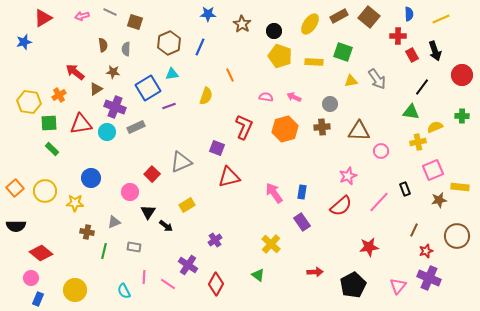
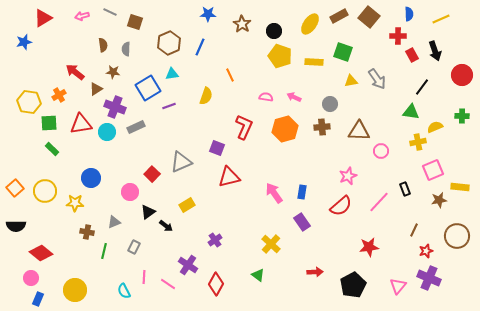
black triangle at (148, 212): rotated 21 degrees clockwise
gray rectangle at (134, 247): rotated 72 degrees counterclockwise
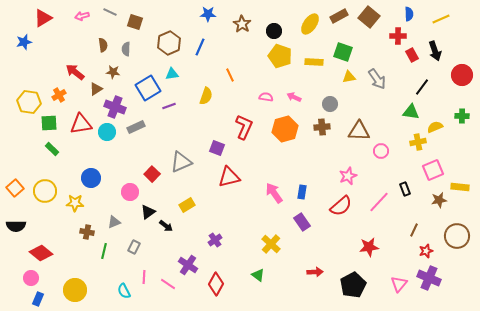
yellow triangle at (351, 81): moved 2 px left, 4 px up
pink triangle at (398, 286): moved 1 px right, 2 px up
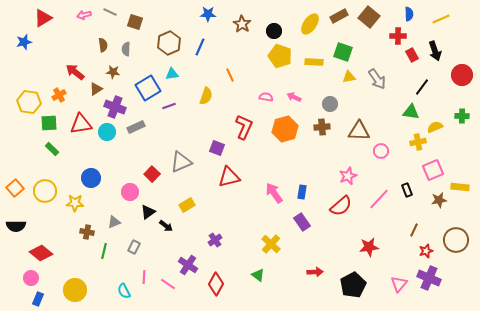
pink arrow at (82, 16): moved 2 px right, 1 px up
black rectangle at (405, 189): moved 2 px right, 1 px down
pink line at (379, 202): moved 3 px up
brown circle at (457, 236): moved 1 px left, 4 px down
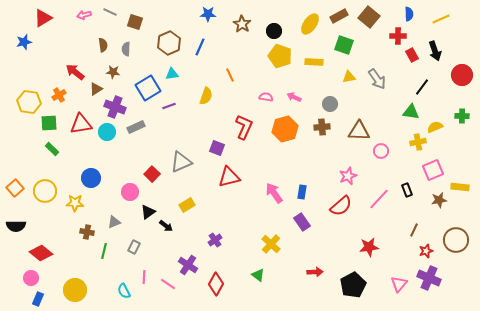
green square at (343, 52): moved 1 px right, 7 px up
